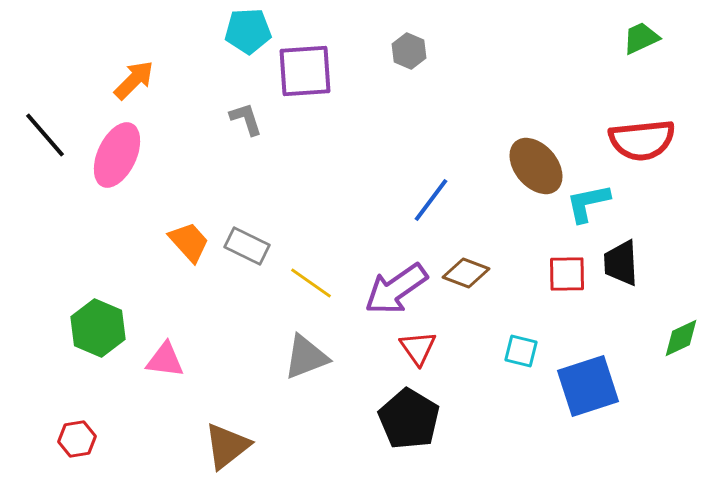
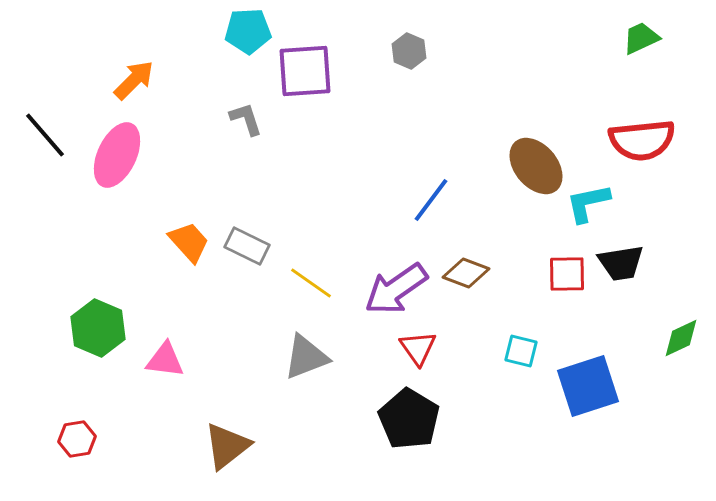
black trapezoid: rotated 96 degrees counterclockwise
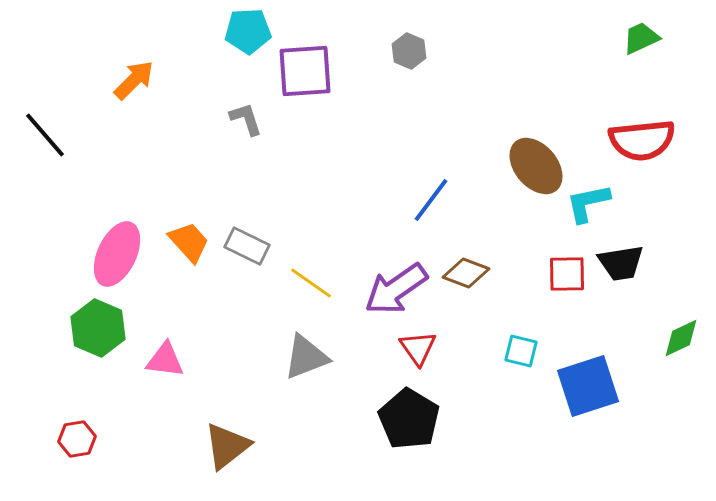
pink ellipse: moved 99 px down
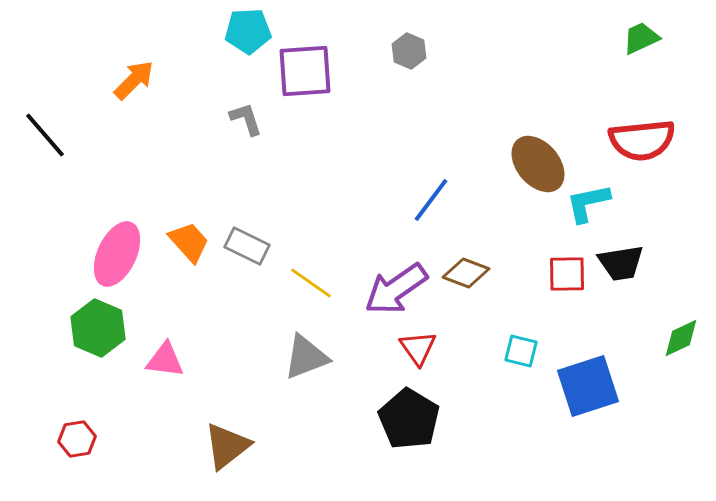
brown ellipse: moved 2 px right, 2 px up
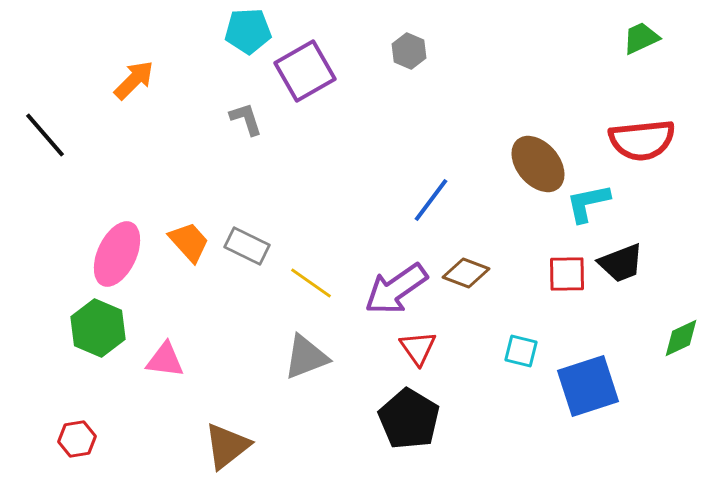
purple square: rotated 26 degrees counterclockwise
black trapezoid: rotated 12 degrees counterclockwise
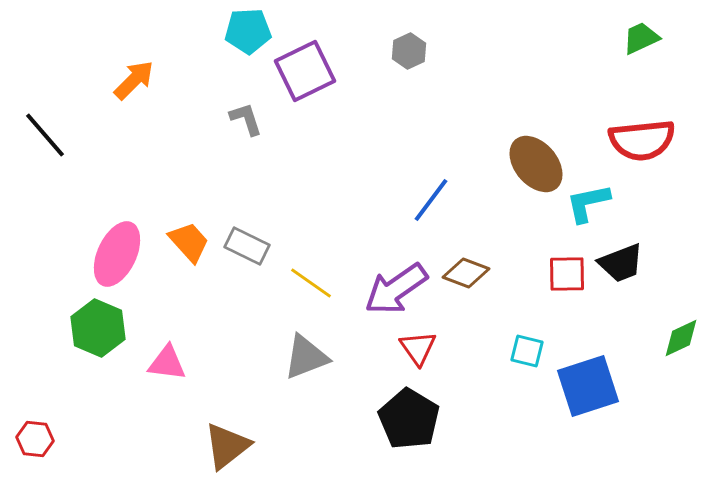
gray hexagon: rotated 12 degrees clockwise
purple square: rotated 4 degrees clockwise
brown ellipse: moved 2 px left
cyan square: moved 6 px right
pink triangle: moved 2 px right, 3 px down
red hexagon: moved 42 px left; rotated 15 degrees clockwise
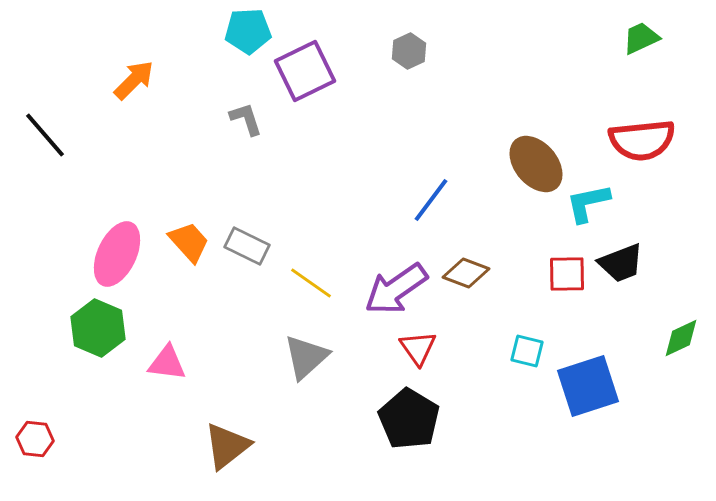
gray triangle: rotated 21 degrees counterclockwise
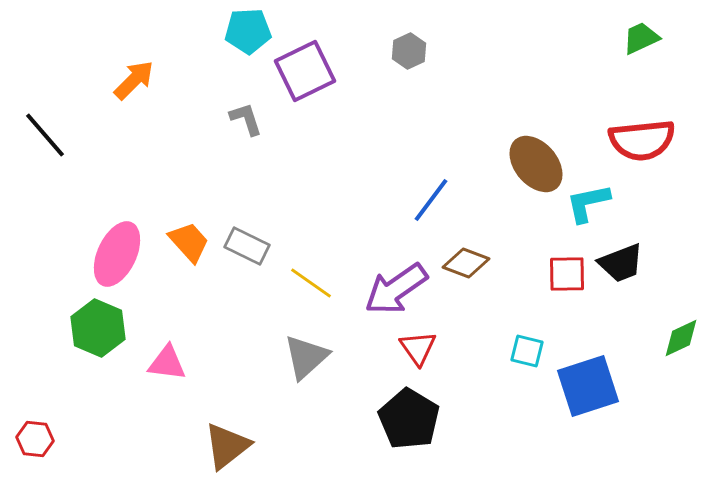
brown diamond: moved 10 px up
